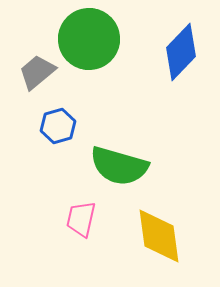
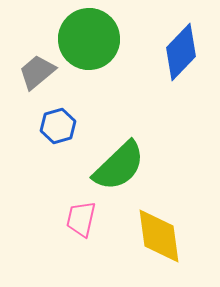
green semicircle: rotated 60 degrees counterclockwise
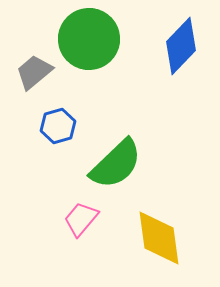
blue diamond: moved 6 px up
gray trapezoid: moved 3 px left
green semicircle: moved 3 px left, 2 px up
pink trapezoid: rotated 27 degrees clockwise
yellow diamond: moved 2 px down
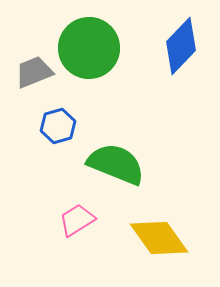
green circle: moved 9 px down
gray trapezoid: rotated 18 degrees clockwise
green semicircle: rotated 114 degrees counterclockwise
pink trapezoid: moved 4 px left, 1 px down; rotated 18 degrees clockwise
yellow diamond: rotated 28 degrees counterclockwise
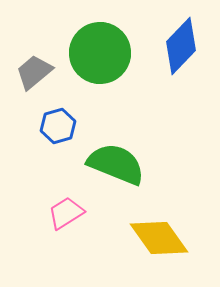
green circle: moved 11 px right, 5 px down
gray trapezoid: rotated 18 degrees counterclockwise
pink trapezoid: moved 11 px left, 7 px up
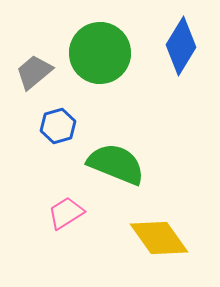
blue diamond: rotated 12 degrees counterclockwise
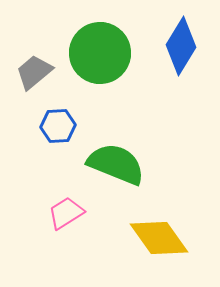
blue hexagon: rotated 12 degrees clockwise
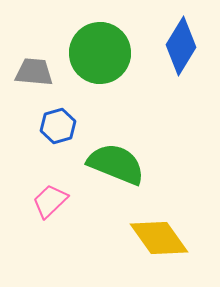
gray trapezoid: rotated 45 degrees clockwise
blue hexagon: rotated 12 degrees counterclockwise
pink trapezoid: moved 16 px left, 12 px up; rotated 12 degrees counterclockwise
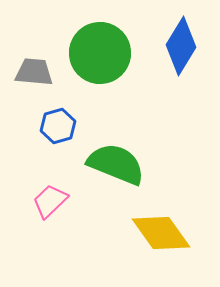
yellow diamond: moved 2 px right, 5 px up
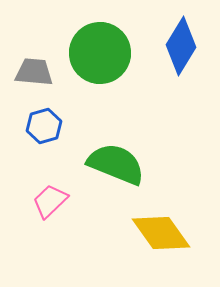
blue hexagon: moved 14 px left
